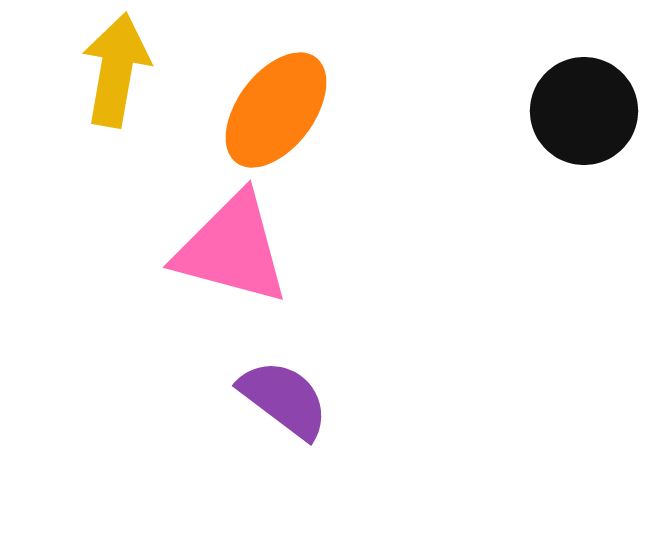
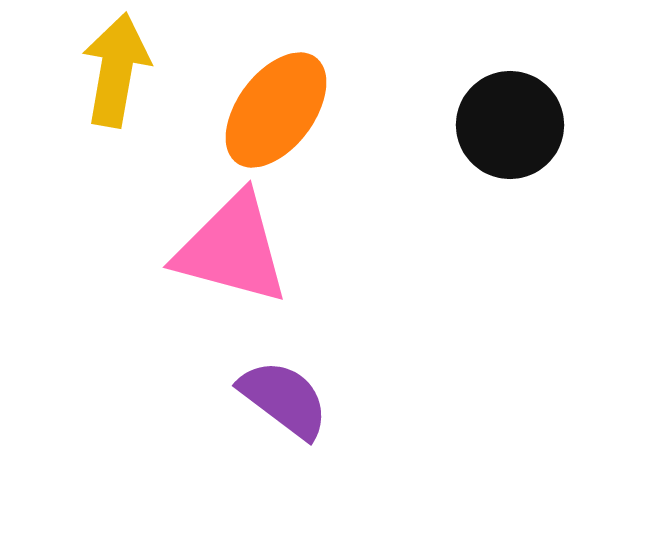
black circle: moved 74 px left, 14 px down
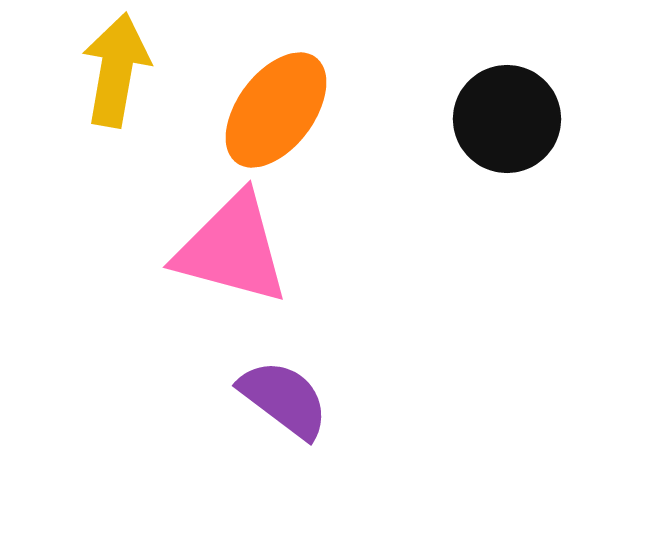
black circle: moved 3 px left, 6 px up
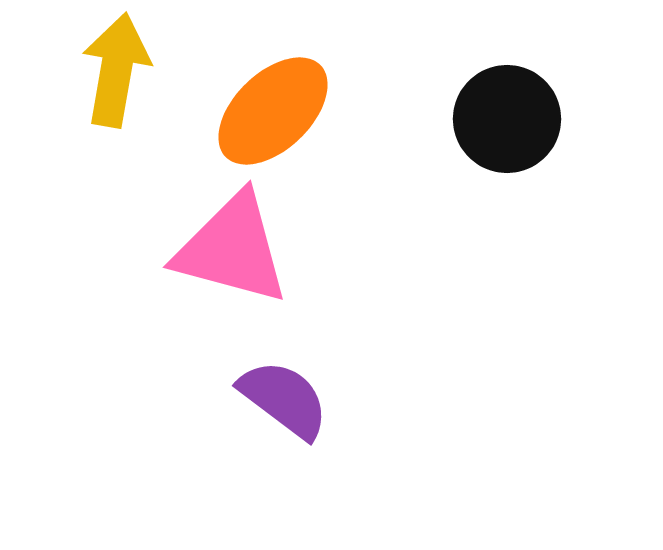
orange ellipse: moved 3 px left, 1 px down; rotated 9 degrees clockwise
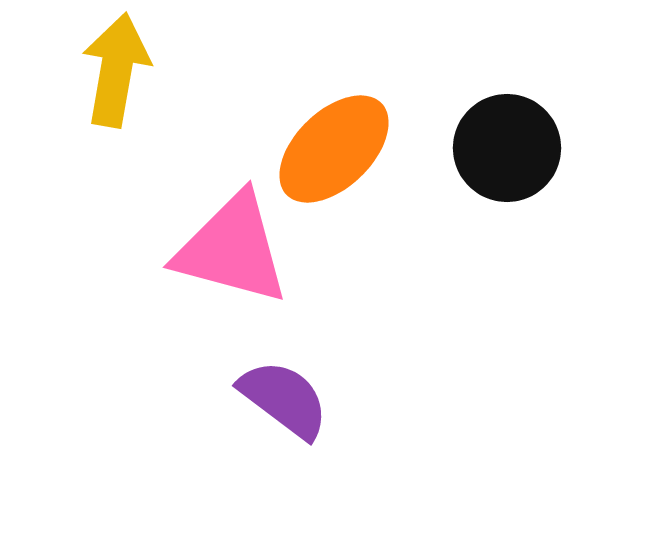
orange ellipse: moved 61 px right, 38 px down
black circle: moved 29 px down
